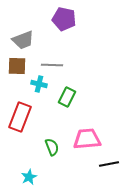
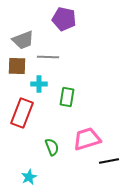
gray line: moved 4 px left, 8 px up
cyan cross: rotated 14 degrees counterclockwise
green rectangle: rotated 18 degrees counterclockwise
red rectangle: moved 2 px right, 4 px up
pink trapezoid: rotated 12 degrees counterclockwise
black line: moved 3 px up
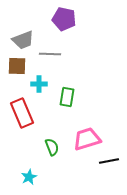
gray line: moved 2 px right, 3 px up
red rectangle: rotated 44 degrees counterclockwise
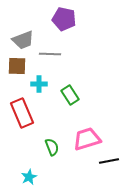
green rectangle: moved 3 px right, 2 px up; rotated 42 degrees counterclockwise
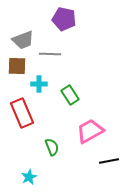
pink trapezoid: moved 3 px right, 8 px up; rotated 12 degrees counterclockwise
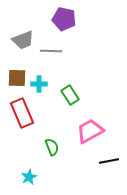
gray line: moved 1 px right, 3 px up
brown square: moved 12 px down
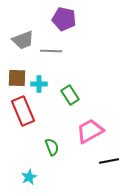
red rectangle: moved 1 px right, 2 px up
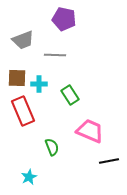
gray line: moved 4 px right, 4 px down
pink trapezoid: rotated 52 degrees clockwise
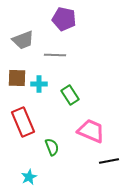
red rectangle: moved 11 px down
pink trapezoid: moved 1 px right
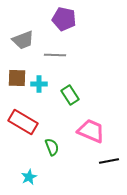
red rectangle: rotated 36 degrees counterclockwise
